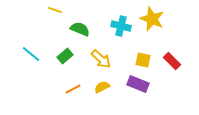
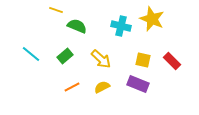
yellow line: moved 1 px right
green semicircle: moved 3 px left, 3 px up
orange line: moved 1 px left, 2 px up
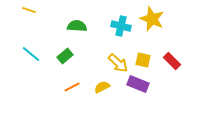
yellow line: moved 27 px left
green semicircle: rotated 18 degrees counterclockwise
yellow arrow: moved 17 px right, 4 px down
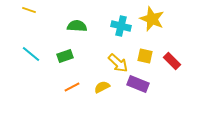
green rectangle: rotated 21 degrees clockwise
yellow square: moved 2 px right, 4 px up
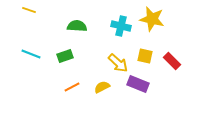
yellow star: rotated 10 degrees counterclockwise
cyan line: rotated 18 degrees counterclockwise
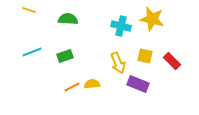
green semicircle: moved 9 px left, 7 px up
cyan line: moved 1 px right, 2 px up; rotated 42 degrees counterclockwise
yellow arrow: rotated 25 degrees clockwise
yellow semicircle: moved 10 px left, 3 px up; rotated 21 degrees clockwise
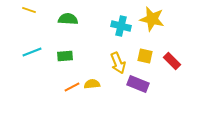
green rectangle: rotated 14 degrees clockwise
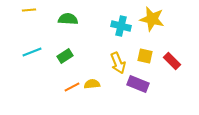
yellow line: rotated 24 degrees counterclockwise
green rectangle: rotated 28 degrees counterclockwise
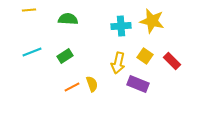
yellow star: moved 2 px down
cyan cross: rotated 18 degrees counterclockwise
yellow square: rotated 21 degrees clockwise
yellow arrow: rotated 35 degrees clockwise
yellow semicircle: rotated 77 degrees clockwise
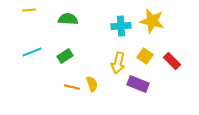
orange line: rotated 42 degrees clockwise
